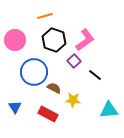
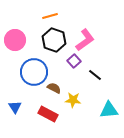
orange line: moved 5 px right
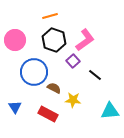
purple square: moved 1 px left
cyan triangle: moved 1 px right, 1 px down
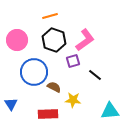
pink circle: moved 2 px right
purple square: rotated 24 degrees clockwise
brown semicircle: moved 1 px up
blue triangle: moved 4 px left, 3 px up
red rectangle: rotated 30 degrees counterclockwise
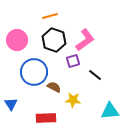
red rectangle: moved 2 px left, 4 px down
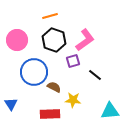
red rectangle: moved 4 px right, 4 px up
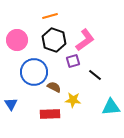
cyan triangle: moved 1 px right, 4 px up
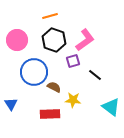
cyan triangle: rotated 42 degrees clockwise
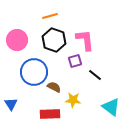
pink L-shape: rotated 60 degrees counterclockwise
purple square: moved 2 px right
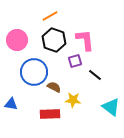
orange line: rotated 14 degrees counterclockwise
blue triangle: rotated 48 degrees counterclockwise
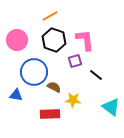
black line: moved 1 px right
blue triangle: moved 5 px right, 9 px up
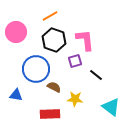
pink circle: moved 1 px left, 8 px up
blue circle: moved 2 px right, 3 px up
yellow star: moved 2 px right, 1 px up
